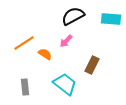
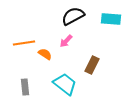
orange line: rotated 25 degrees clockwise
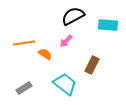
cyan rectangle: moved 3 px left, 6 px down
gray rectangle: moved 1 px left, 1 px down; rotated 63 degrees clockwise
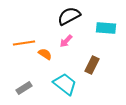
black semicircle: moved 4 px left
cyan rectangle: moved 2 px left, 3 px down
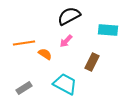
cyan rectangle: moved 2 px right, 2 px down
brown rectangle: moved 3 px up
cyan trapezoid: rotated 10 degrees counterclockwise
